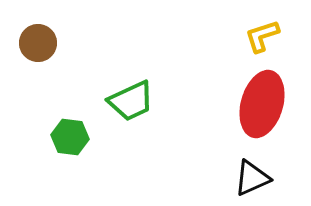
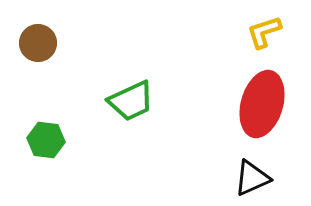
yellow L-shape: moved 2 px right, 4 px up
green hexagon: moved 24 px left, 3 px down
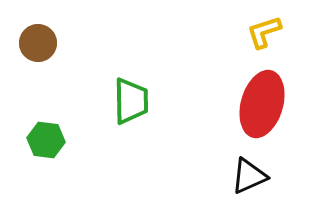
green trapezoid: rotated 66 degrees counterclockwise
black triangle: moved 3 px left, 2 px up
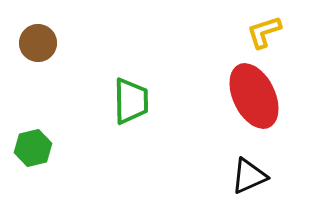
red ellipse: moved 8 px left, 8 px up; rotated 42 degrees counterclockwise
green hexagon: moved 13 px left, 8 px down; rotated 21 degrees counterclockwise
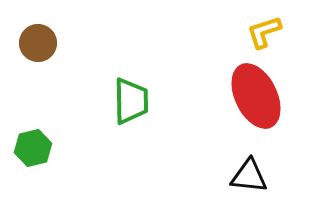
red ellipse: moved 2 px right
black triangle: rotated 30 degrees clockwise
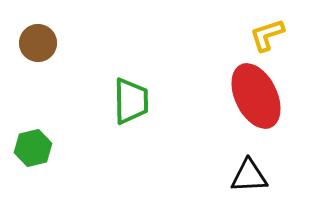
yellow L-shape: moved 3 px right, 3 px down
black triangle: rotated 9 degrees counterclockwise
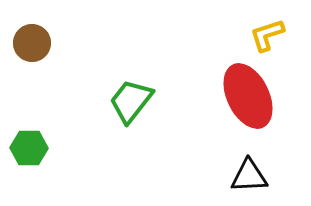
brown circle: moved 6 px left
red ellipse: moved 8 px left
green trapezoid: rotated 141 degrees counterclockwise
green hexagon: moved 4 px left; rotated 15 degrees clockwise
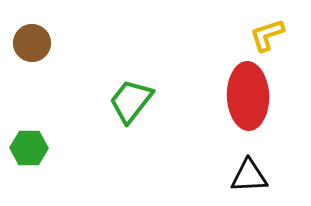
red ellipse: rotated 24 degrees clockwise
